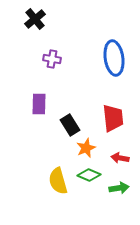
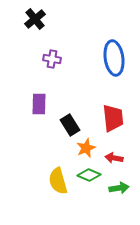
red arrow: moved 6 px left
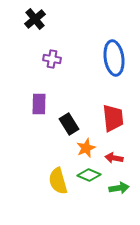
black rectangle: moved 1 px left, 1 px up
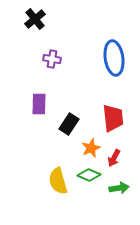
black rectangle: rotated 65 degrees clockwise
orange star: moved 5 px right
red arrow: rotated 72 degrees counterclockwise
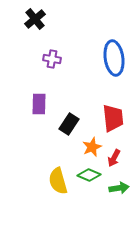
orange star: moved 1 px right, 1 px up
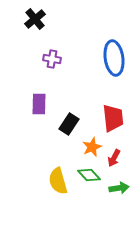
green diamond: rotated 25 degrees clockwise
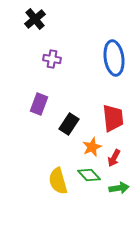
purple rectangle: rotated 20 degrees clockwise
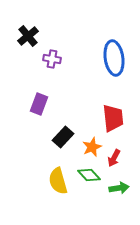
black cross: moved 7 px left, 17 px down
black rectangle: moved 6 px left, 13 px down; rotated 10 degrees clockwise
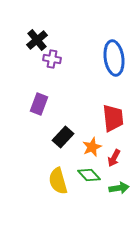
black cross: moved 9 px right, 4 px down
